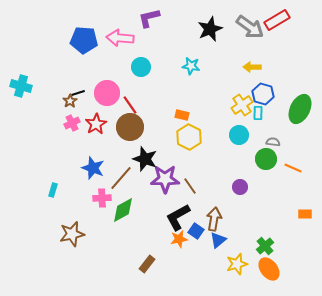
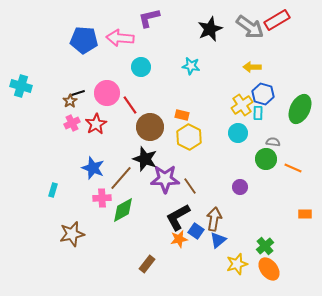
brown circle at (130, 127): moved 20 px right
cyan circle at (239, 135): moved 1 px left, 2 px up
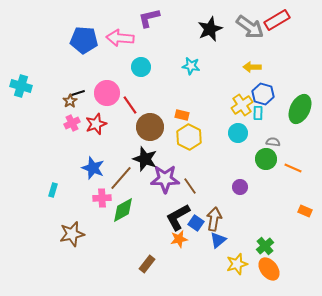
red star at (96, 124): rotated 10 degrees clockwise
orange rectangle at (305, 214): moved 3 px up; rotated 24 degrees clockwise
blue square at (196, 231): moved 8 px up
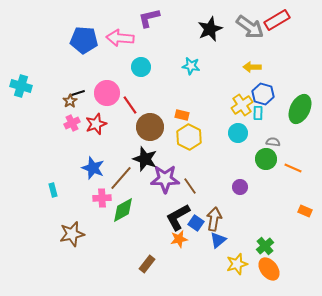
cyan rectangle at (53, 190): rotated 32 degrees counterclockwise
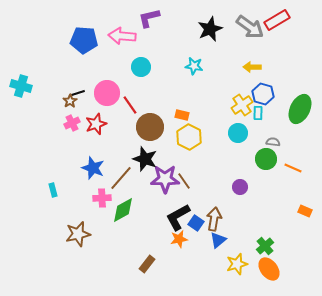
pink arrow at (120, 38): moved 2 px right, 2 px up
cyan star at (191, 66): moved 3 px right
brown line at (190, 186): moved 6 px left, 5 px up
brown star at (72, 234): moved 6 px right
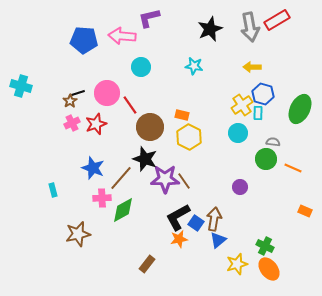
gray arrow at (250, 27): rotated 44 degrees clockwise
green cross at (265, 246): rotated 24 degrees counterclockwise
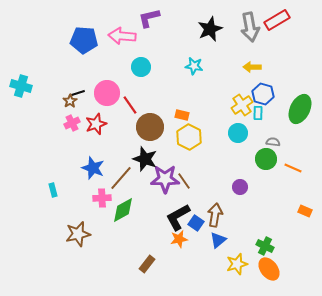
brown arrow at (214, 219): moved 1 px right, 4 px up
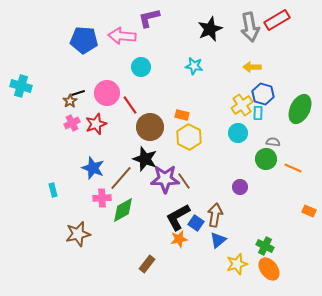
orange rectangle at (305, 211): moved 4 px right
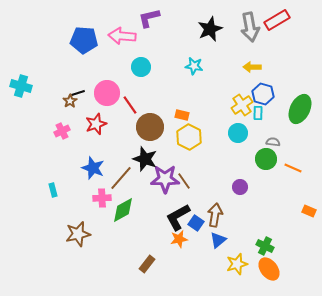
pink cross at (72, 123): moved 10 px left, 8 px down
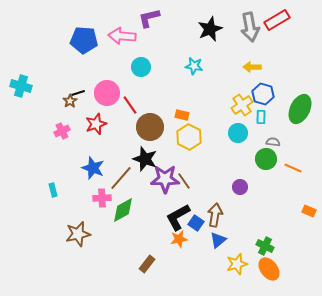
cyan rectangle at (258, 113): moved 3 px right, 4 px down
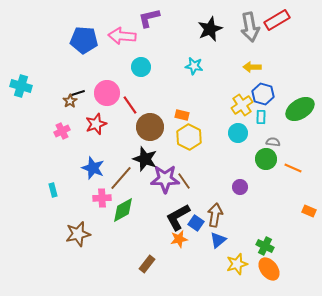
green ellipse at (300, 109): rotated 32 degrees clockwise
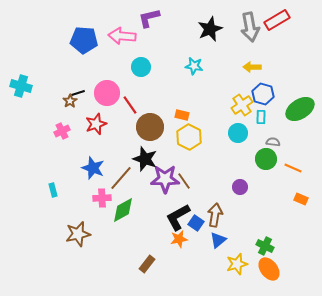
orange rectangle at (309, 211): moved 8 px left, 12 px up
